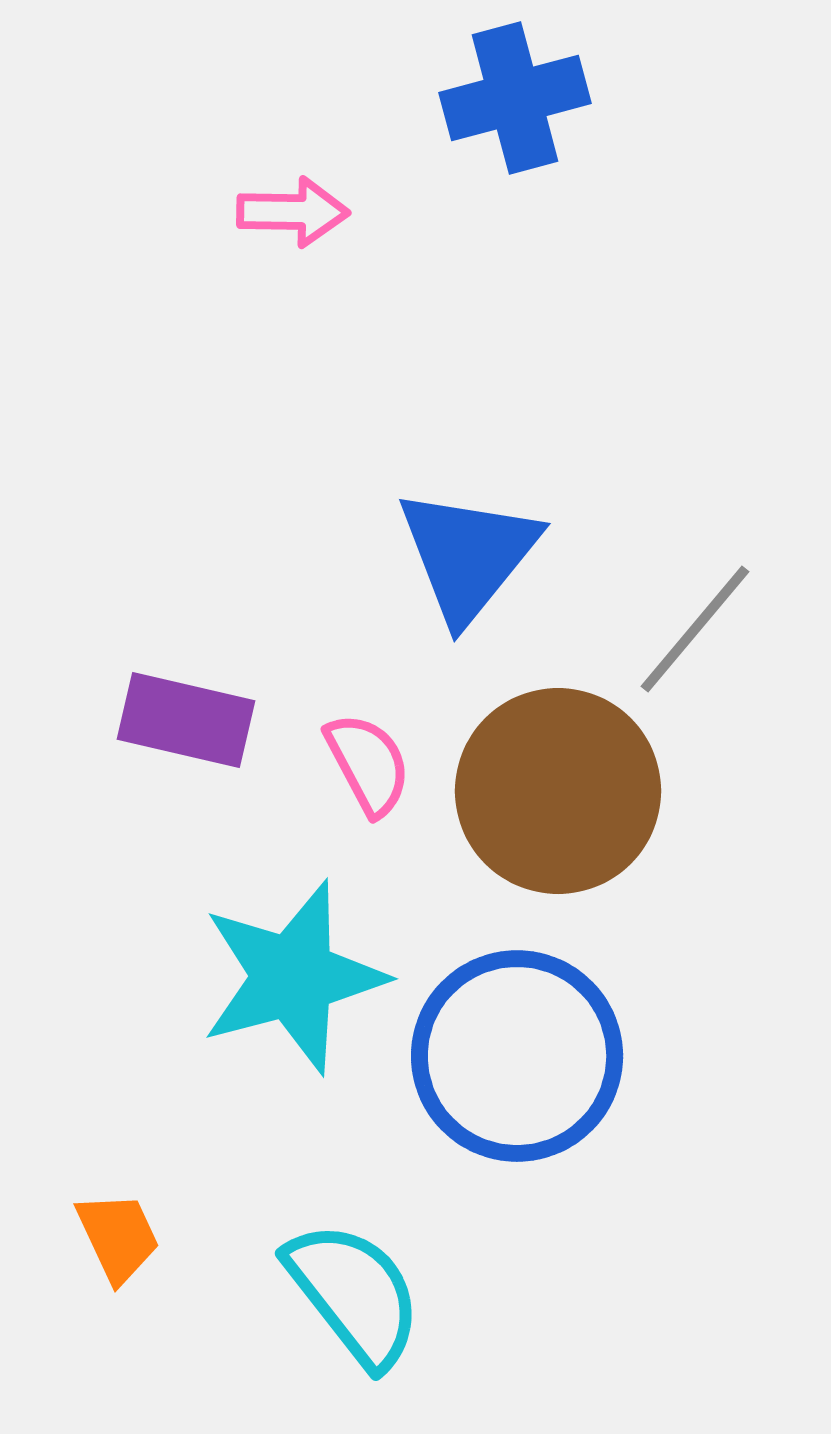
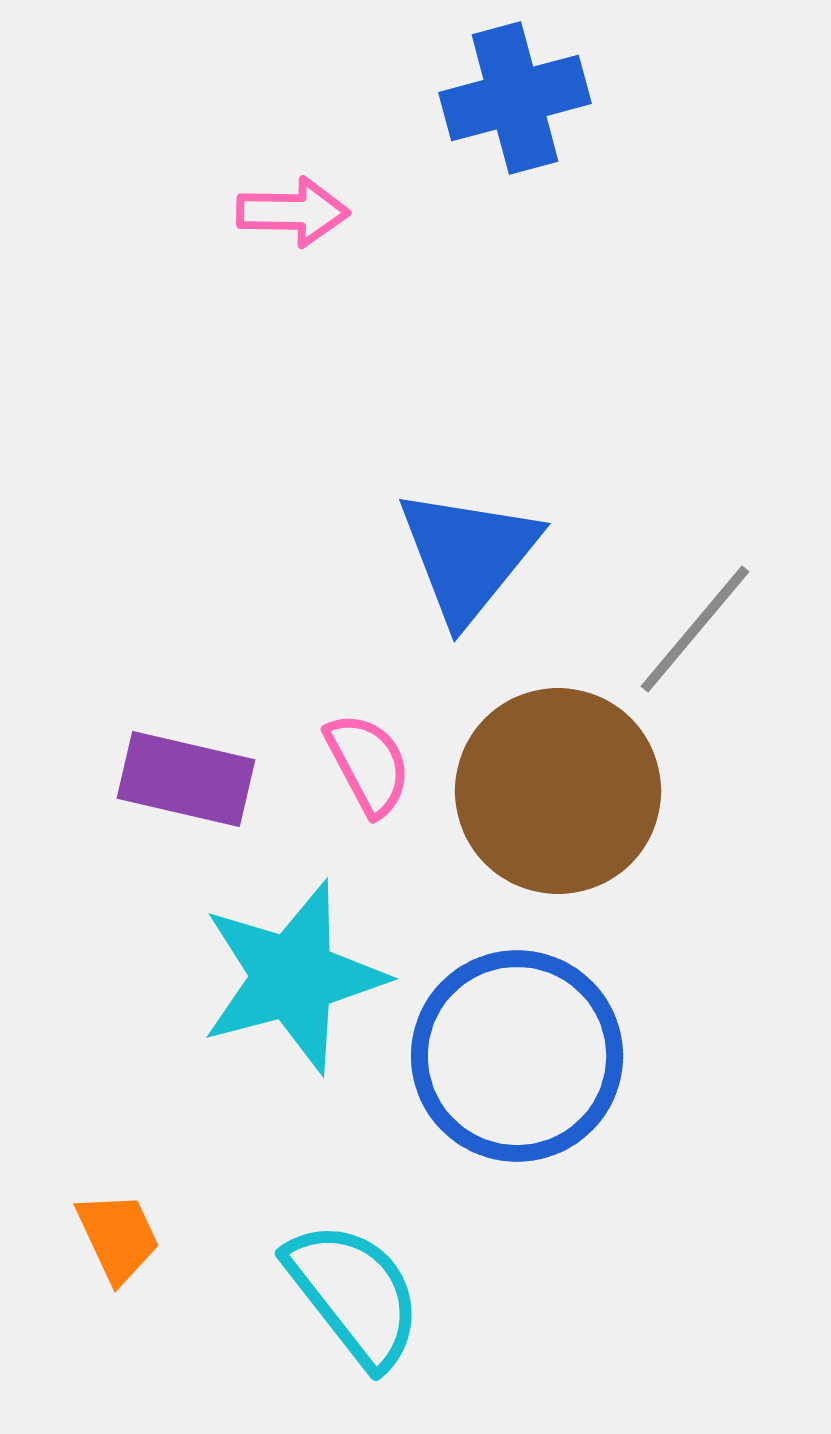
purple rectangle: moved 59 px down
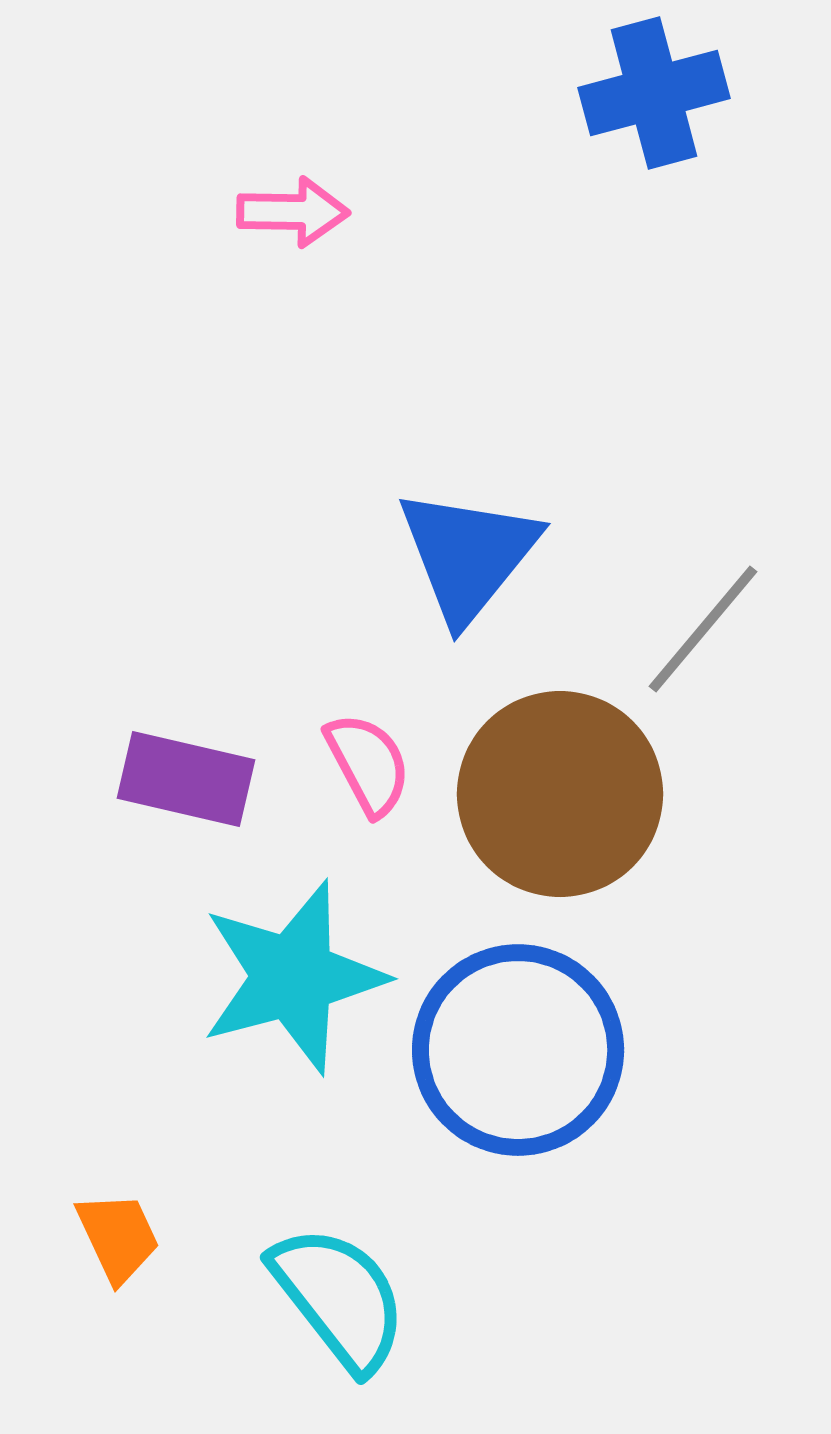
blue cross: moved 139 px right, 5 px up
gray line: moved 8 px right
brown circle: moved 2 px right, 3 px down
blue circle: moved 1 px right, 6 px up
cyan semicircle: moved 15 px left, 4 px down
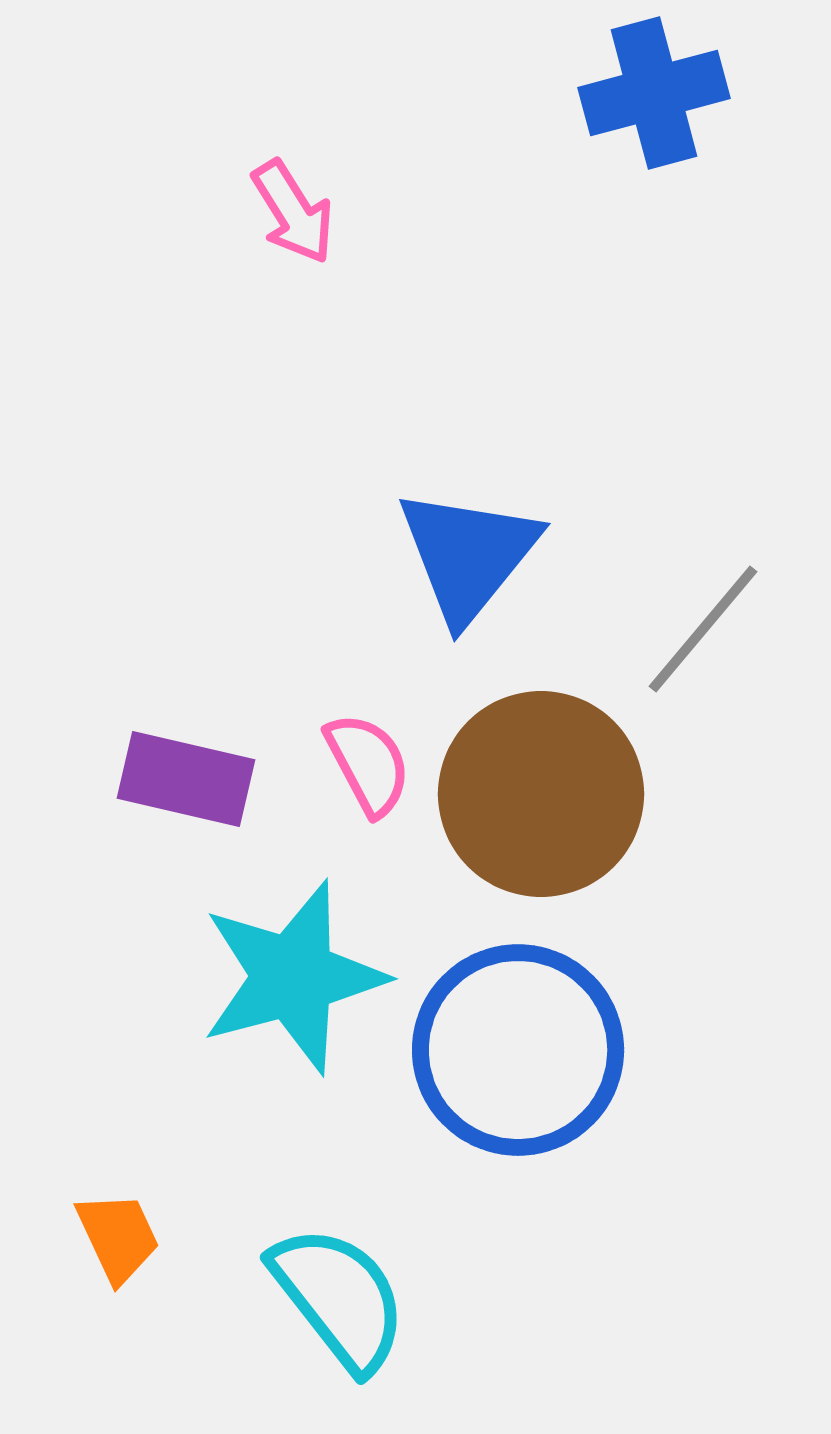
pink arrow: rotated 57 degrees clockwise
brown circle: moved 19 px left
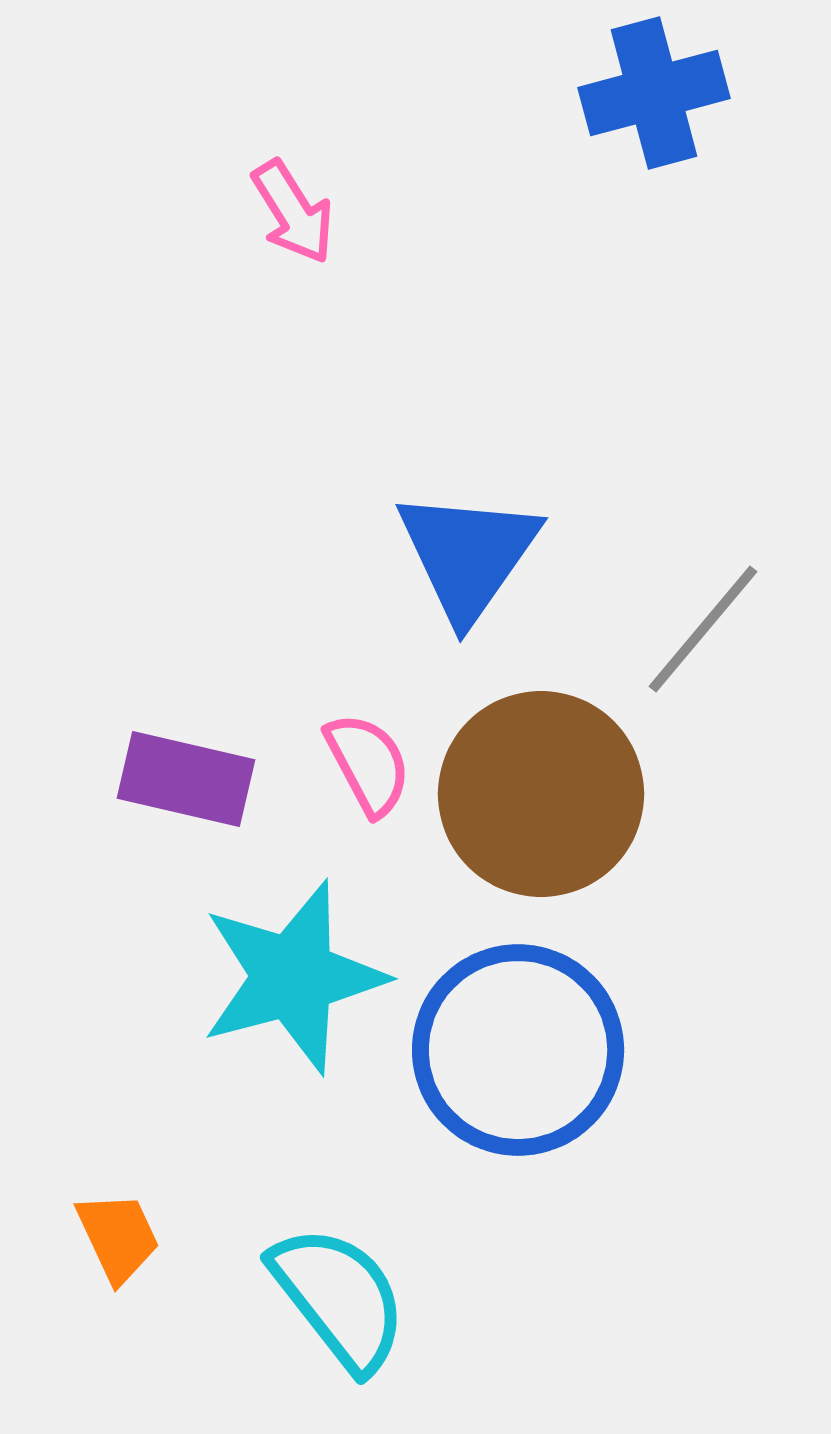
blue triangle: rotated 4 degrees counterclockwise
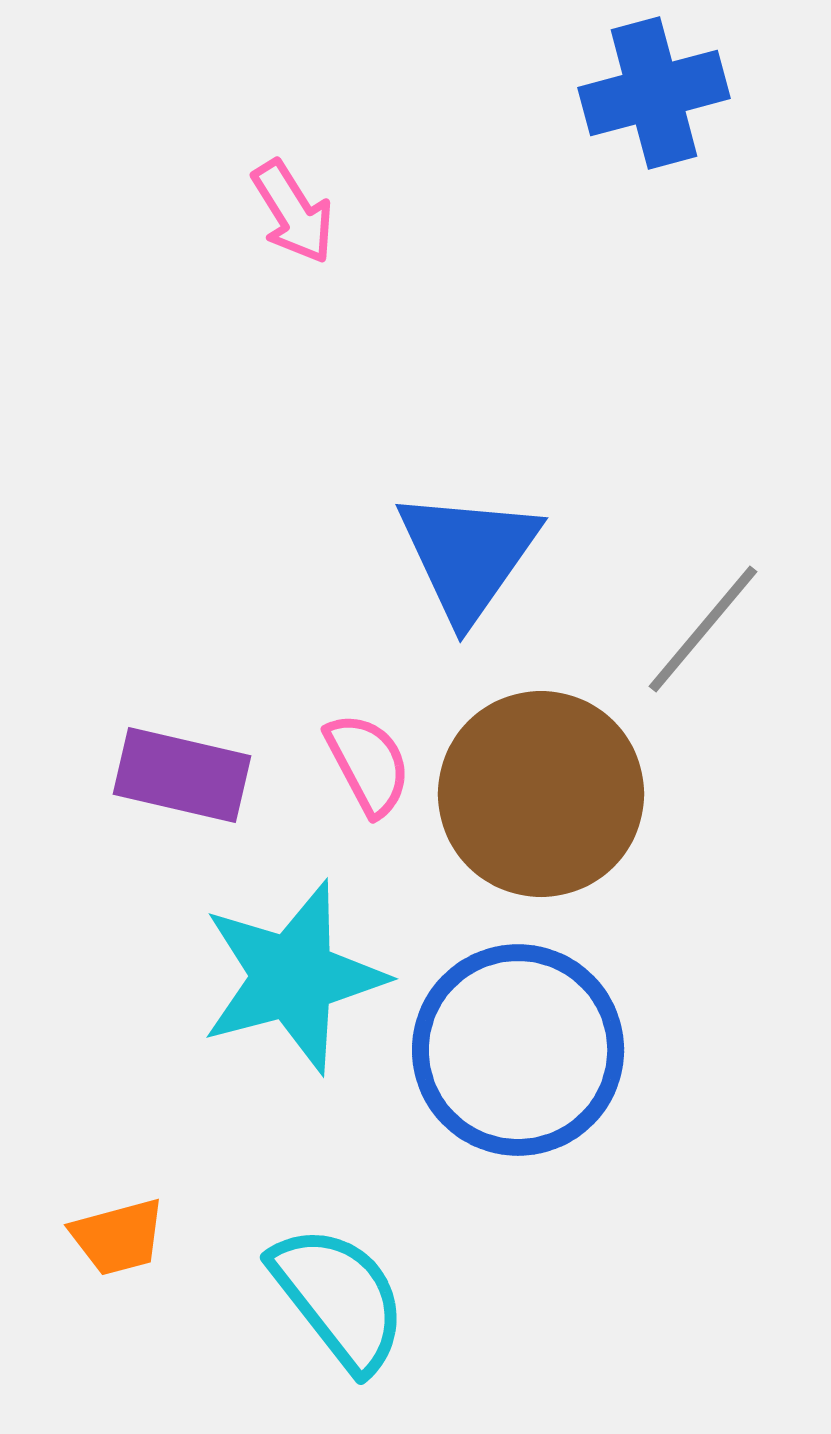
purple rectangle: moved 4 px left, 4 px up
orange trapezoid: rotated 100 degrees clockwise
